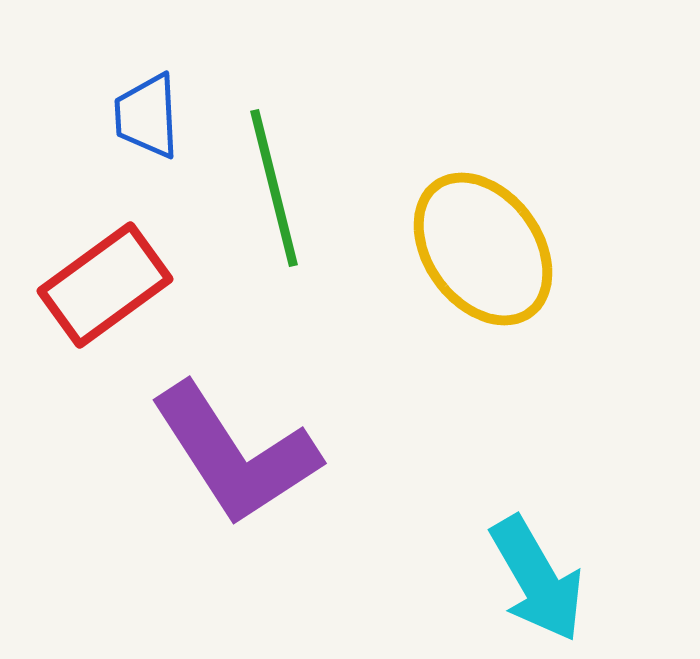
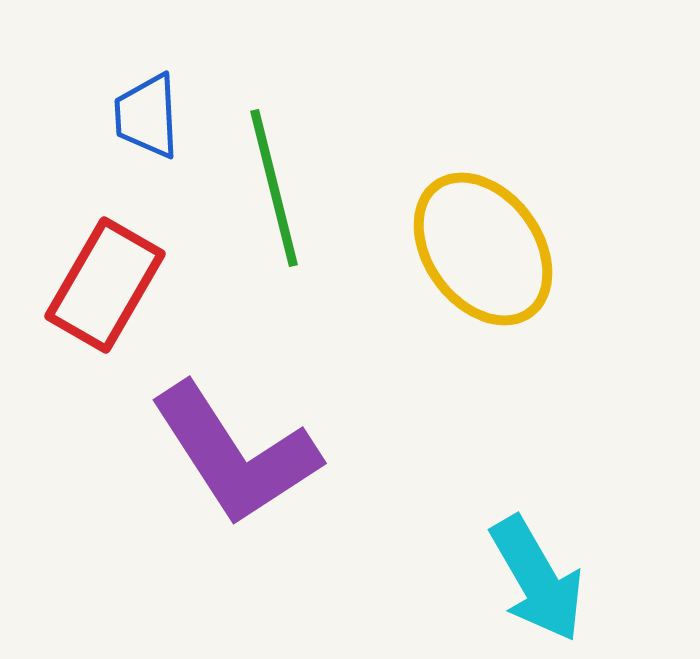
red rectangle: rotated 24 degrees counterclockwise
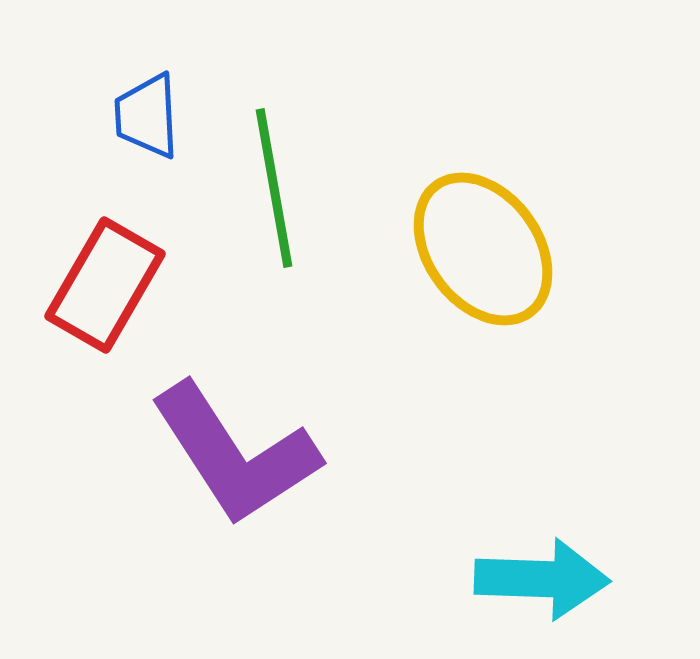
green line: rotated 4 degrees clockwise
cyan arrow: moved 5 px right; rotated 58 degrees counterclockwise
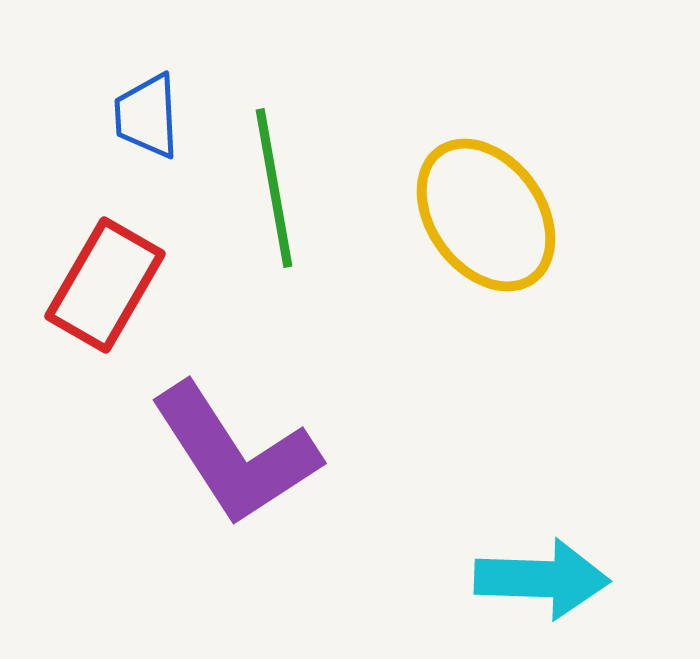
yellow ellipse: moved 3 px right, 34 px up
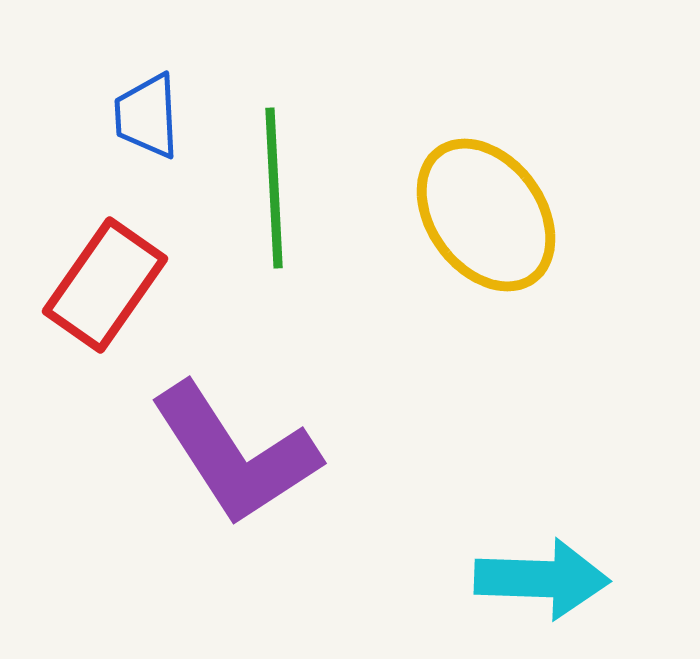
green line: rotated 7 degrees clockwise
red rectangle: rotated 5 degrees clockwise
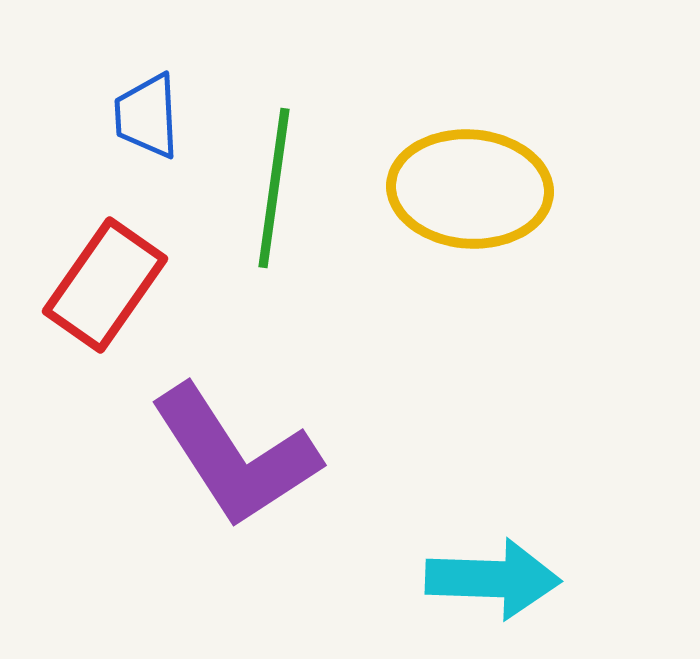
green line: rotated 11 degrees clockwise
yellow ellipse: moved 16 px left, 26 px up; rotated 50 degrees counterclockwise
purple L-shape: moved 2 px down
cyan arrow: moved 49 px left
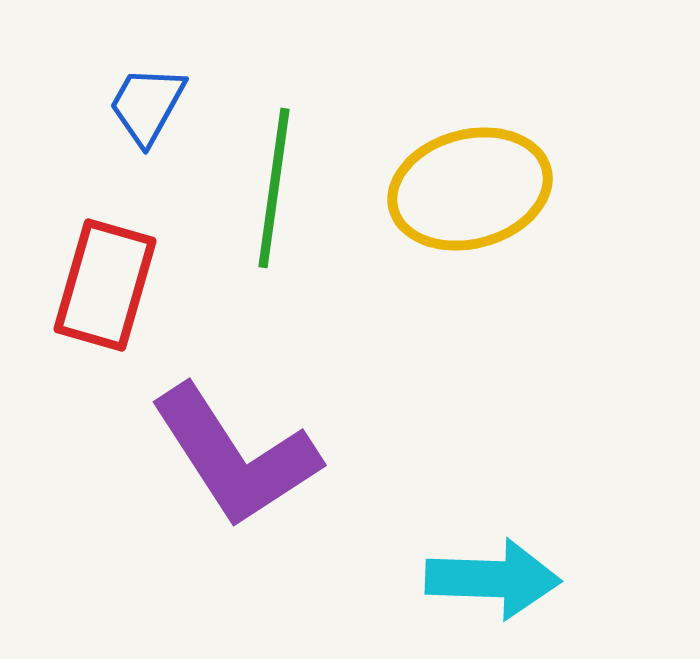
blue trapezoid: moved 11 px up; rotated 32 degrees clockwise
yellow ellipse: rotated 19 degrees counterclockwise
red rectangle: rotated 19 degrees counterclockwise
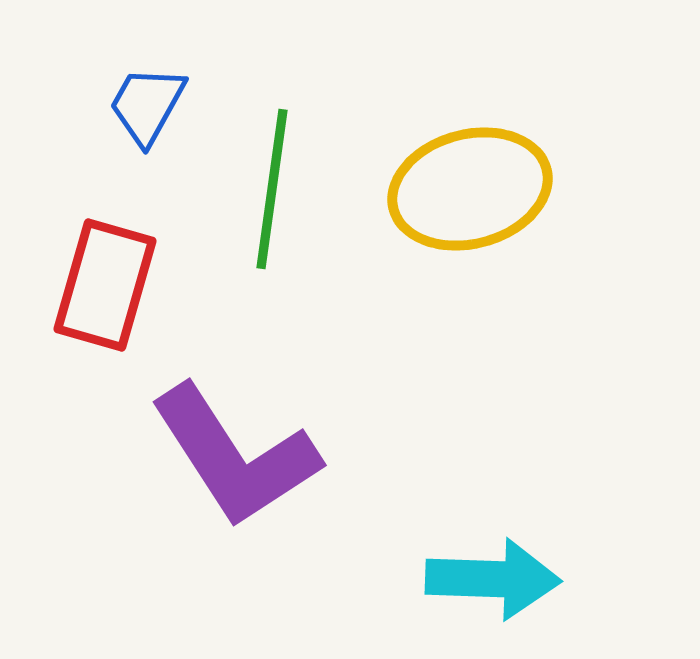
green line: moved 2 px left, 1 px down
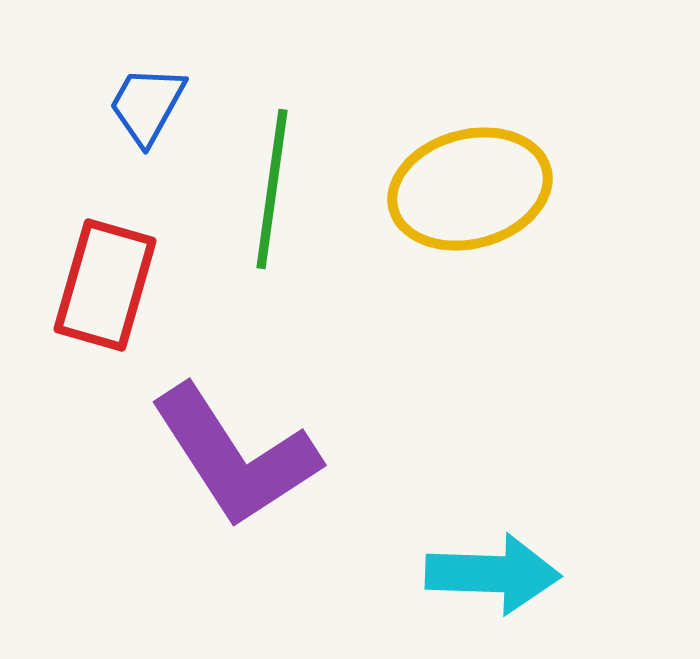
cyan arrow: moved 5 px up
